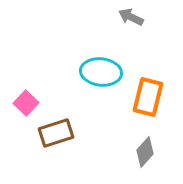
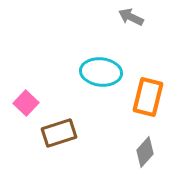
brown rectangle: moved 3 px right
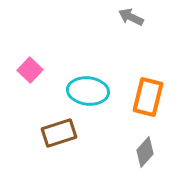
cyan ellipse: moved 13 px left, 19 px down
pink square: moved 4 px right, 33 px up
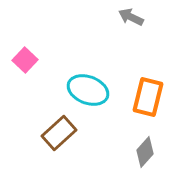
pink square: moved 5 px left, 10 px up
cyan ellipse: moved 1 px up; rotated 15 degrees clockwise
brown rectangle: rotated 24 degrees counterclockwise
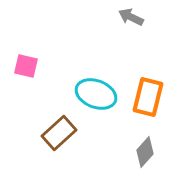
pink square: moved 1 px right, 6 px down; rotated 30 degrees counterclockwise
cyan ellipse: moved 8 px right, 4 px down
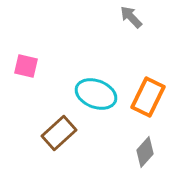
gray arrow: rotated 20 degrees clockwise
orange rectangle: rotated 12 degrees clockwise
